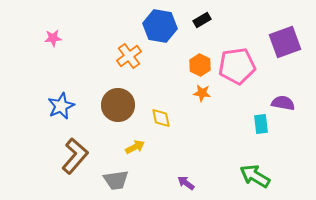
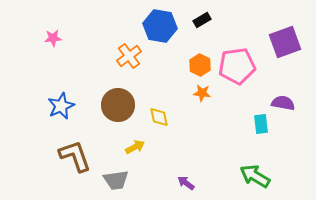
yellow diamond: moved 2 px left, 1 px up
brown L-shape: rotated 60 degrees counterclockwise
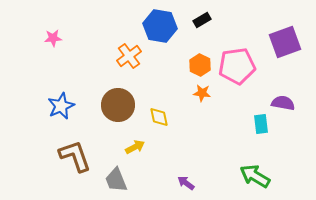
gray trapezoid: rotated 76 degrees clockwise
